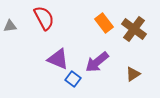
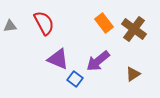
red semicircle: moved 5 px down
purple arrow: moved 1 px right, 1 px up
blue square: moved 2 px right
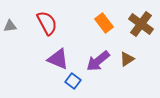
red semicircle: moved 3 px right
brown cross: moved 7 px right, 5 px up
brown triangle: moved 6 px left, 15 px up
blue square: moved 2 px left, 2 px down
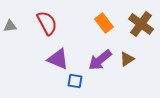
purple arrow: moved 2 px right, 1 px up
blue square: moved 2 px right; rotated 28 degrees counterclockwise
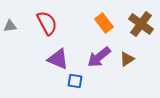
purple arrow: moved 1 px left, 3 px up
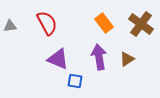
purple arrow: rotated 120 degrees clockwise
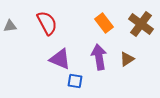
purple triangle: moved 2 px right
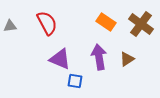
orange rectangle: moved 2 px right, 1 px up; rotated 18 degrees counterclockwise
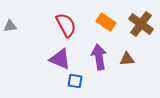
red semicircle: moved 19 px right, 2 px down
brown triangle: rotated 28 degrees clockwise
